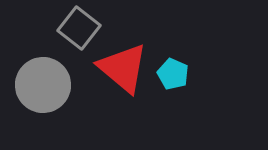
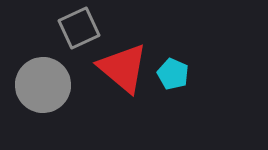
gray square: rotated 27 degrees clockwise
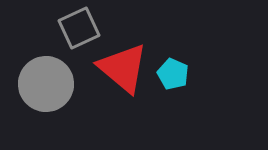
gray circle: moved 3 px right, 1 px up
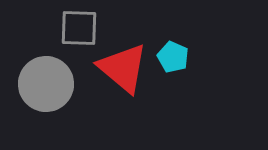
gray square: rotated 27 degrees clockwise
cyan pentagon: moved 17 px up
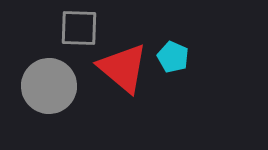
gray circle: moved 3 px right, 2 px down
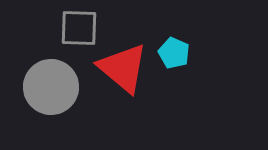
cyan pentagon: moved 1 px right, 4 px up
gray circle: moved 2 px right, 1 px down
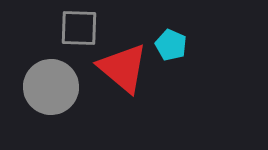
cyan pentagon: moved 3 px left, 8 px up
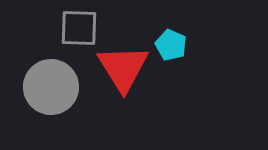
red triangle: rotated 18 degrees clockwise
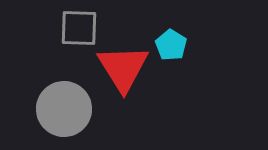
cyan pentagon: rotated 8 degrees clockwise
gray circle: moved 13 px right, 22 px down
